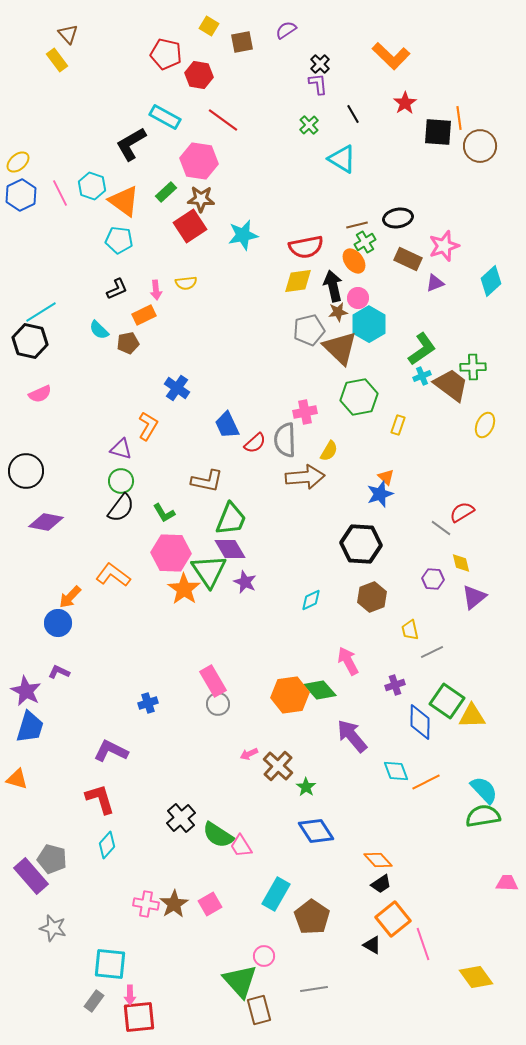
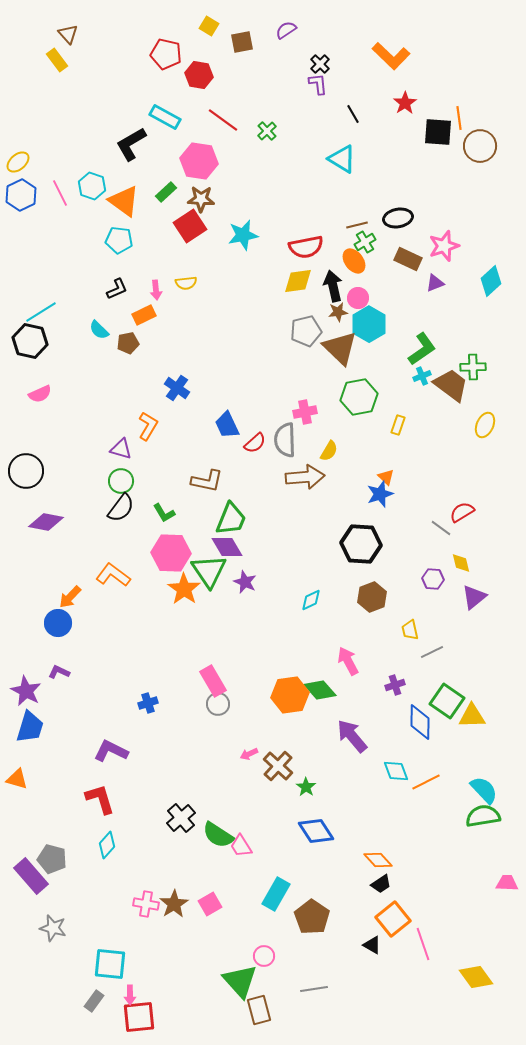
green cross at (309, 125): moved 42 px left, 6 px down
gray pentagon at (309, 330): moved 3 px left, 1 px down
purple diamond at (230, 549): moved 3 px left, 2 px up
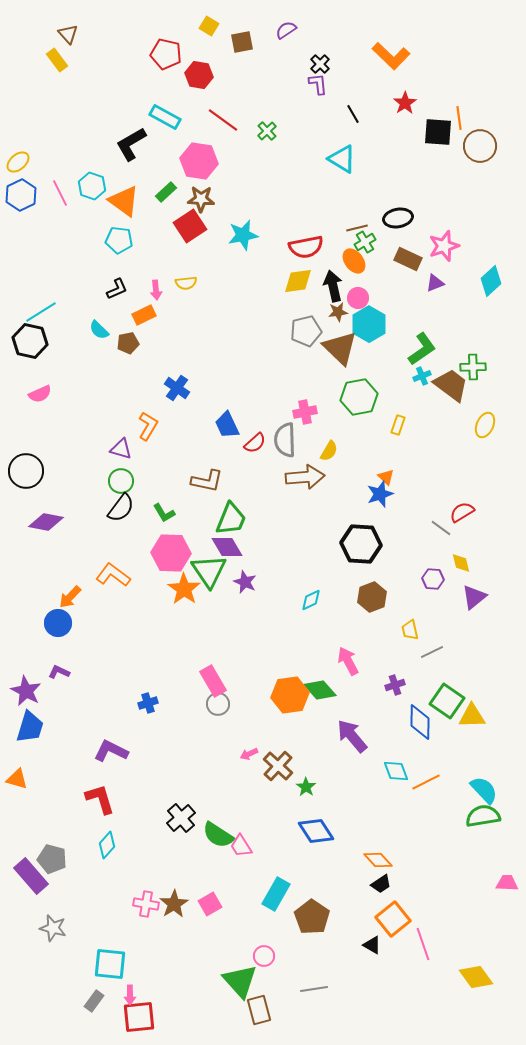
brown line at (357, 225): moved 3 px down
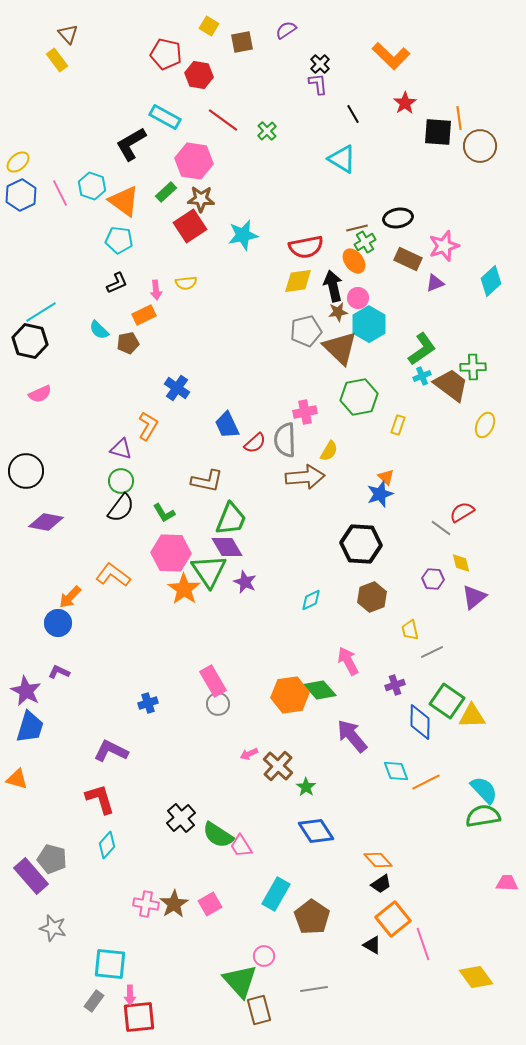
pink hexagon at (199, 161): moved 5 px left
black L-shape at (117, 289): moved 6 px up
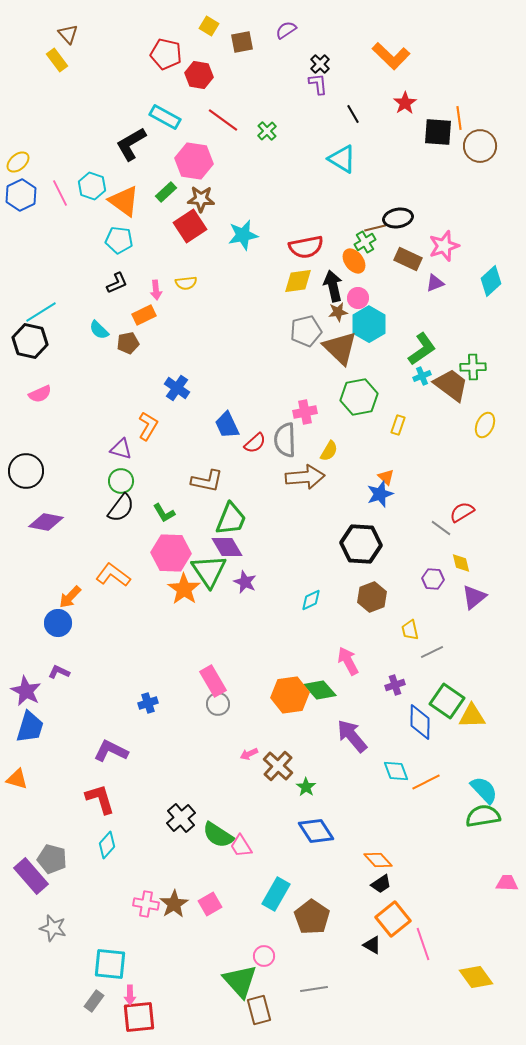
brown line at (357, 228): moved 18 px right
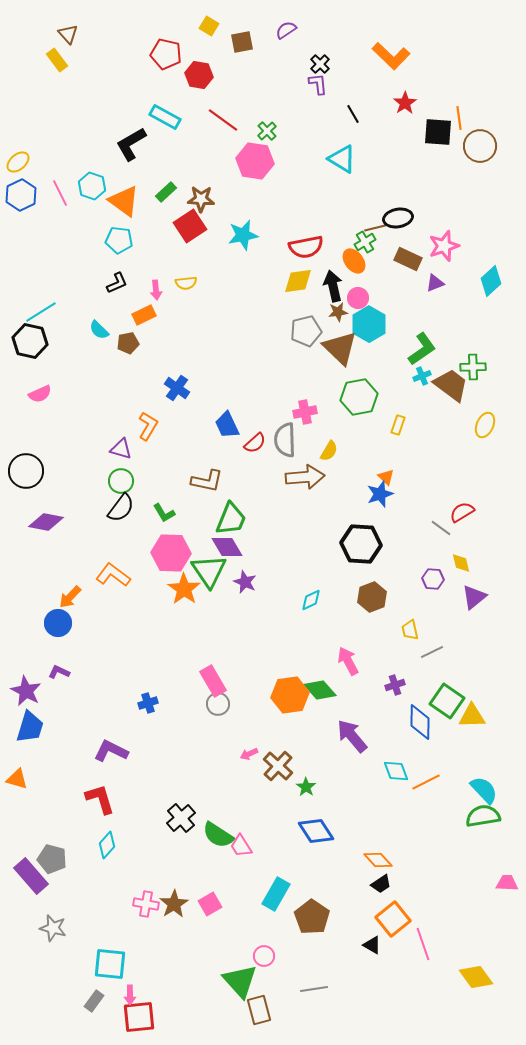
pink hexagon at (194, 161): moved 61 px right
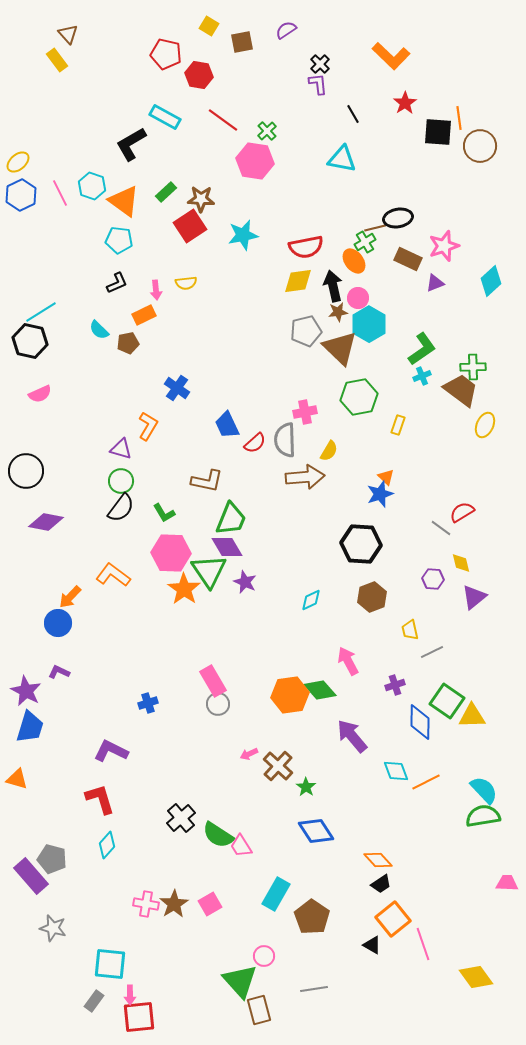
cyan triangle at (342, 159): rotated 20 degrees counterclockwise
brown trapezoid at (451, 385): moved 10 px right, 5 px down
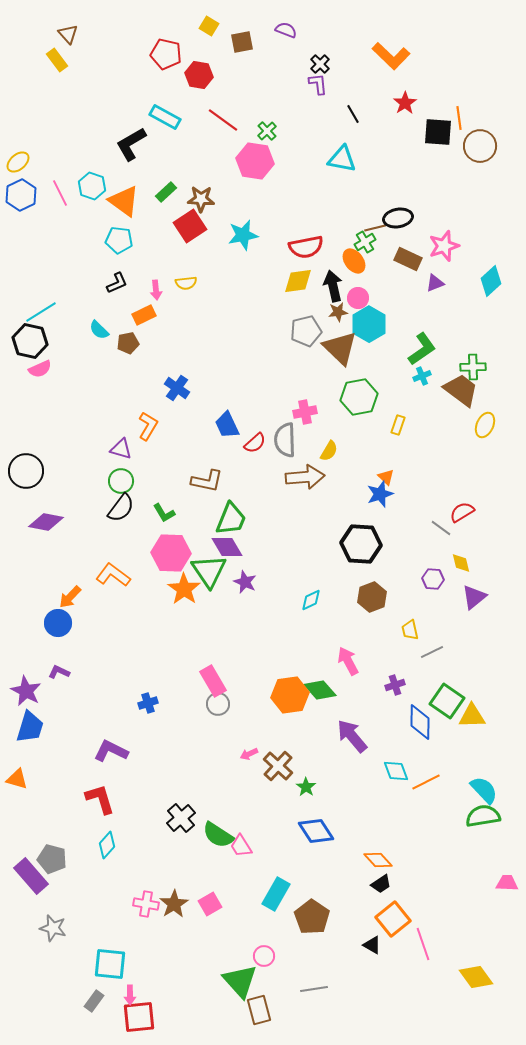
purple semicircle at (286, 30): rotated 55 degrees clockwise
pink semicircle at (40, 394): moved 25 px up
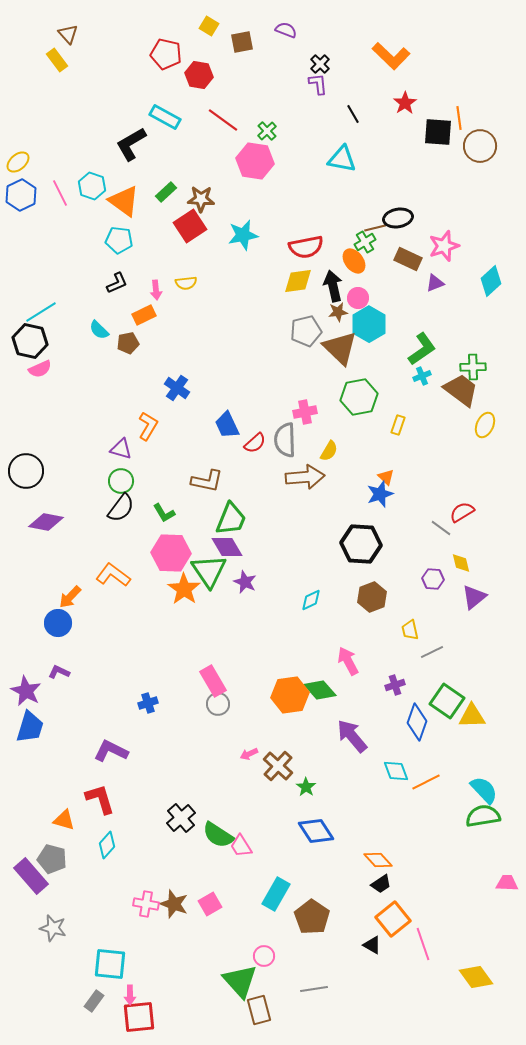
blue diamond at (420, 722): moved 3 px left; rotated 18 degrees clockwise
orange triangle at (17, 779): moved 47 px right, 41 px down
brown star at (174, 904): rotated 20 degrees counterclockwise
